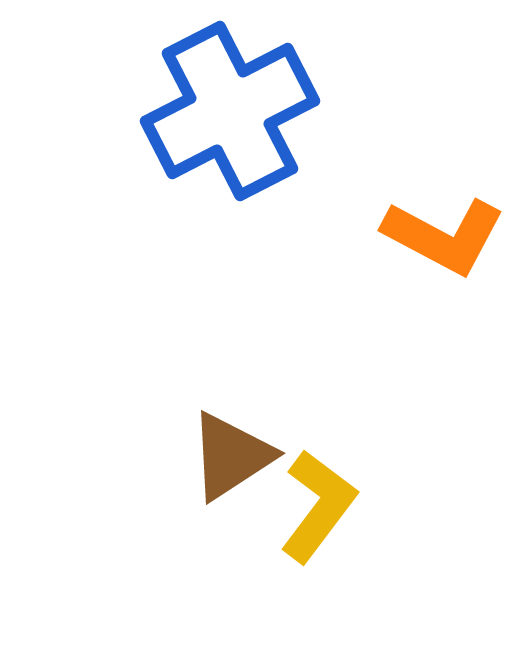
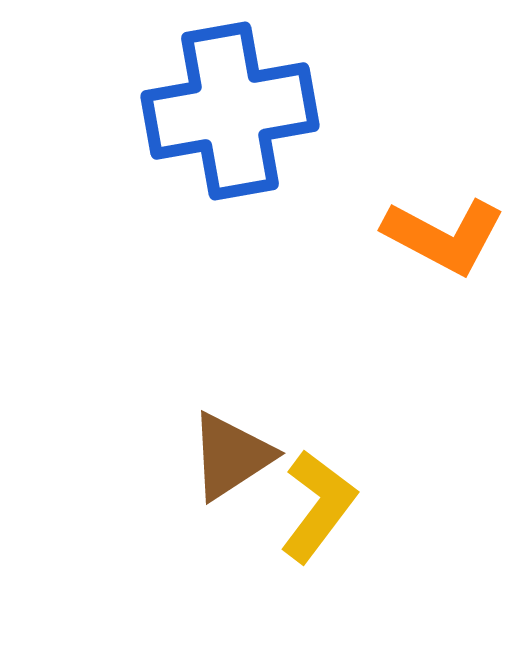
blue cross: rotated 17 degrees clockwise
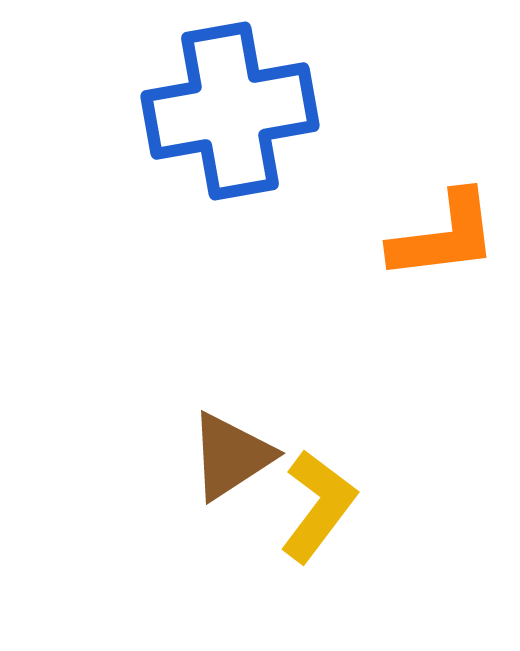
orange L-shape: rotated 35 degrees counterclockwise
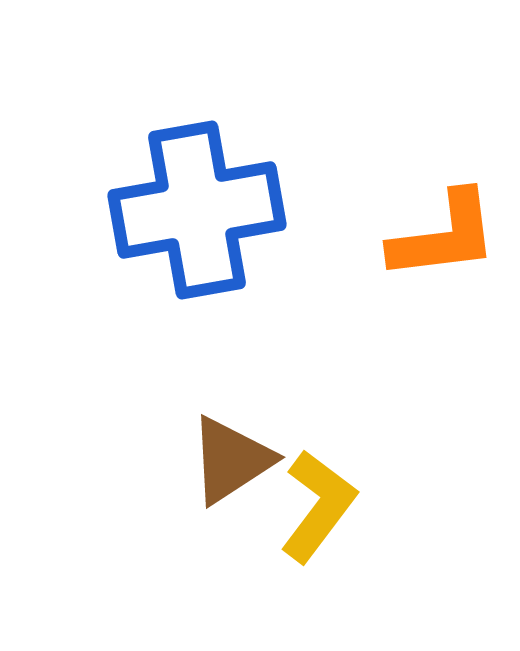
blue cross: moved 33 px left, 99 px down
brown triangle: moved 4 px down
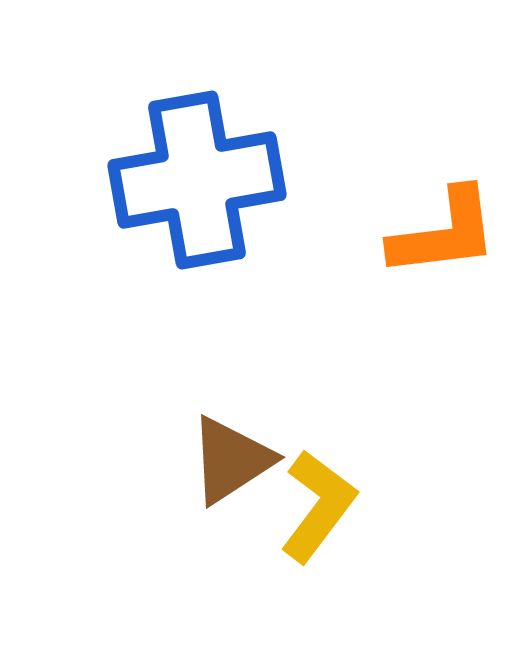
blue cross: moved 30 px up
orange L-shape: moved 3 px up
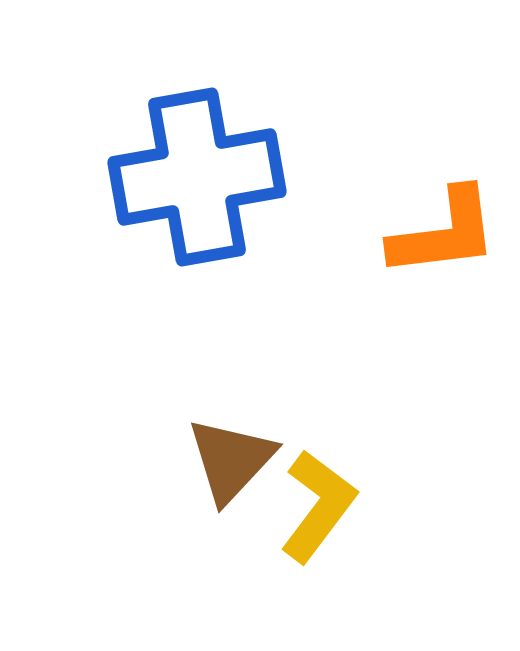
blue cross: moved 3 px up
brown triangle: rotated 14 degrees counterclockwise
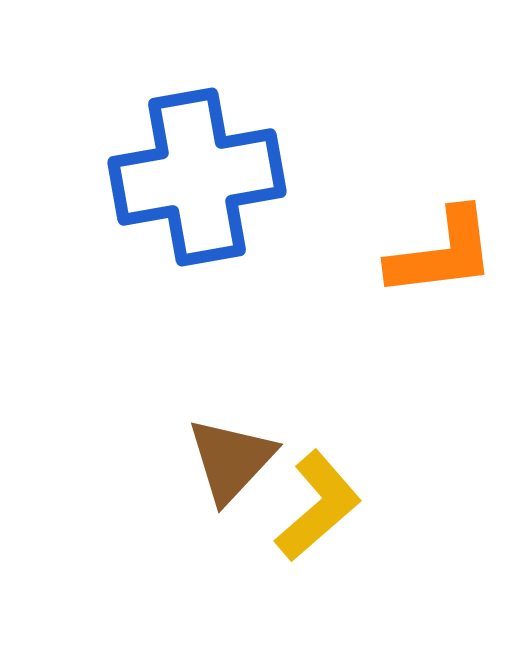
orange L-shape: moved 2 px left, 20 px down
yellow L-shape: rotated 12 degrees clockwise
